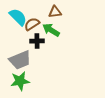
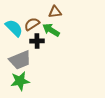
cyan semicircle: moved 4 px left, 11 px down
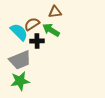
cyan semicircle: moved 5 px right, 4 px down
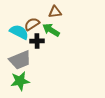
cyan semicircle: rotated 18 degrees counterclockwise
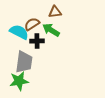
gray trapezoid: moved 4 px right, 2 px down; rotated 60 degrees counterclockwise
green star: moved 1 px left
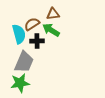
brown triangle: moved 2 px left, 2 px down
cyan semicircle: moved 2 px down; rotated 48 degrees clockwise
gray trapezoid: rotated 15 degrees clockwise
green star: moved 1 px right, 2 px down
